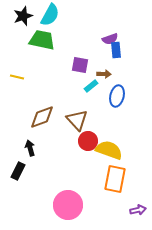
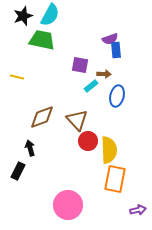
yellow semicircle: rotated 68 degrees clockwise
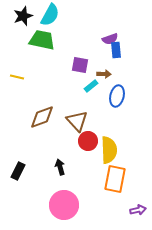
brown triangle: moved 1 px down
black arrow: moved 30 px right, 19 px down
pink circle: moved 4 px left
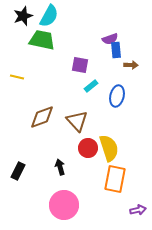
cyan semicircle: moved 1 px left, 1 px down
brown arrow: moved 27 px right, 9 px up
red circle: moved 7 px down
yellow semicircle: moved 2 px up; rotated 16 degrees counterclockwise
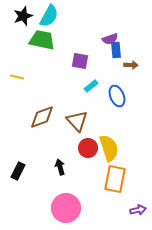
purple square: moved 4 px up
blue ellipse: rotated 35 degrees counterclockwise
pink circle: moved 2 px right, 3 px down
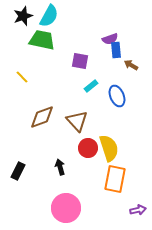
brown arrow: rotated 152 degrees counterclockwise
yellow line: moved 5 px right; rotated 32 degrees clockwise
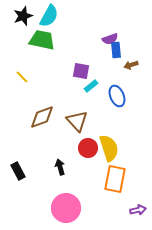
purple square: moved 1 px right, 10 px down
brown arrow: rotated 48 degrees counterclockwise
black rectangle: rotated 54 degrees counterclockwise
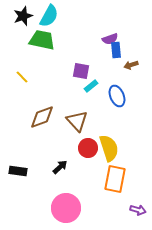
black arrow: rotated 63 degrees clockwise
black rectangle: rotated 54 degrees counterclockwise
purple arrow: rotated 28 degrees clockwise
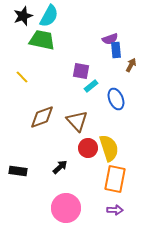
brown arrow: rotated 136 degrees clockwise
blue ellipse: moved 1 px left, 3 px down
purple arrow: moved 23 px left; rotated 14 degrees counterclockwise
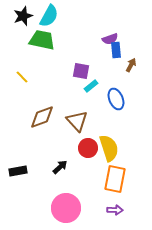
black rectangle: rotated 18 degrees counterclockwise
